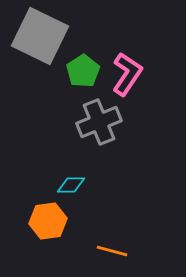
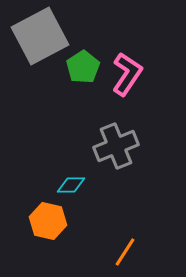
gray square: rotated 36 degrees clockwise
green pentagon: moved 4 px up
gray cross: moved 17 px right, 24 px down
orange hexagon: rotated 21 degrees clockwise
orange line: moved 13 px right, 1 px down; rotated 72 degrees counterclockwise
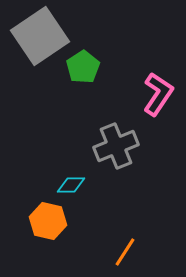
gray square: rotated 6 degrees counterclockwise
pink L-shape: moved 31 px right, 20 px down
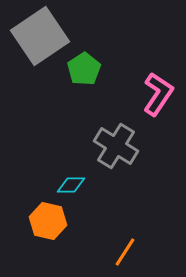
green pentagon: moved 1 px right, 2 px down
gray cross: rotated 36 degrees counterclockwise
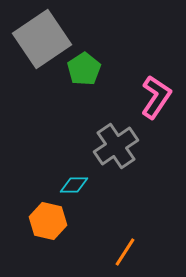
gray square: moved 2 px right, 3 px down
pink L-shape: moved 2 px left, 3 px down
gray cross: rotated 24 degrees clockwise
cyan diamond: moved 3 px right
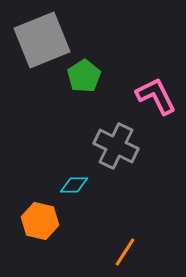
gray square: moved 1 px down; rotated 12 degrees clockwise
green pentagon: moved 7 px down
pink L-shape: moved 1 px up; rotated 60 degrees counterclockwise
gray cross: rotated 30 degrees counterclockwise
orange hexagon: moved 8 px left
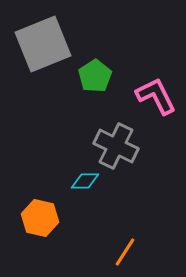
gray square: moved 1 px right, 4 px down
green pentagon: moved 11 px right
cyan diamond: moved 11 px right, 4 px up
orange hexagon: moved 3 px up
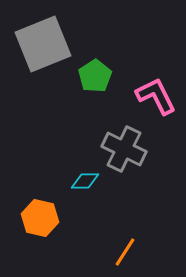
gray cross: moved 8 px right, 3 px down
